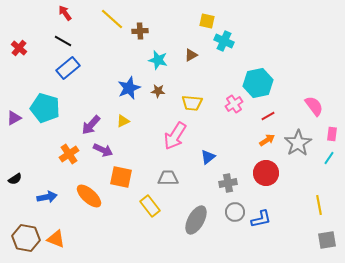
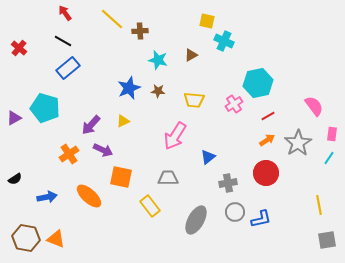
yellow trapezoid at (192, 103): moved 2 px right, 3 px up
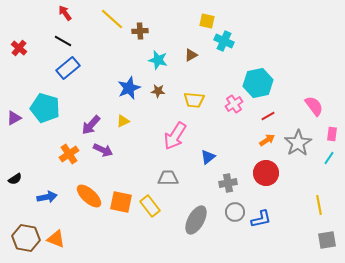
orange square at (121, 177): moved 25 px down
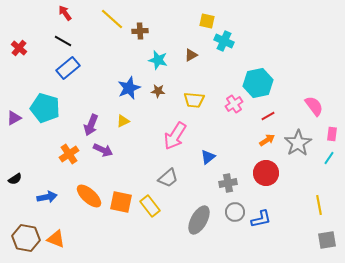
purple arrow at (91, 125): rotated 20 degrees counterclockwise
gray trapezoid at (168, 178): rotated 140 degrees clockwise
gray ellipse at (196, 220): moved 3 px right
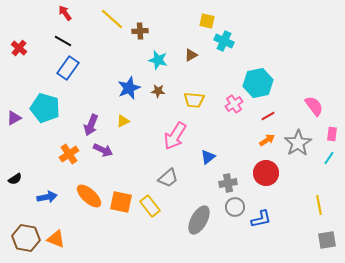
blue rectangle at (68, 68): rotated 15 degrees counterclockwise
gray circle at (235, 212): moved 5 px up
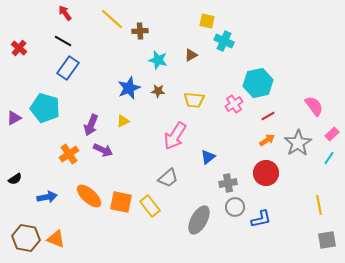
pink rectangle at (332, 134): rotated 40 degrees clockwise
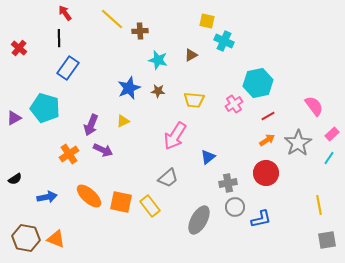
black line at (63, 41): moved 4 px left, 3 px up; rotated 60 degrees clockwise
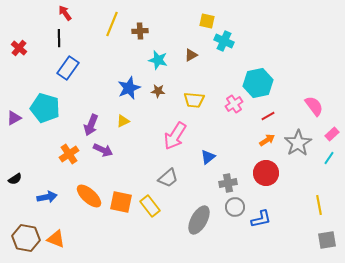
yellow line at (112, 19): moved 5 px down; rotated 70 degrees clockwise
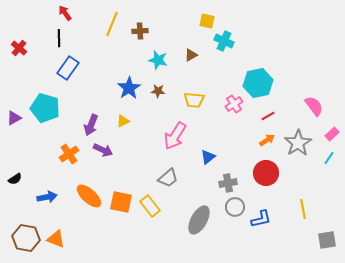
blue star at (129, 88): rotated 10 degrees counterclockwise
yellow line at (319, 205): moved 16 px left, 4 px down
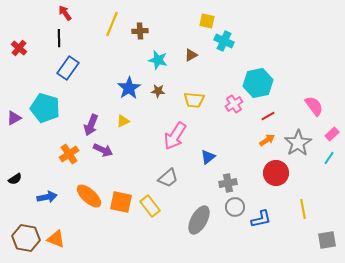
red circle at (266, 173): moved 10 px right
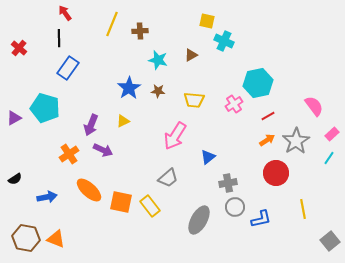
gray star at (298, 143): moved 2 px left, 2 px up
orange ellipse at (89, 196): moved 6 px up
gray square at (327, 240): moved 3 px right, 1 px down; rotated 30 degrees counterclockwise
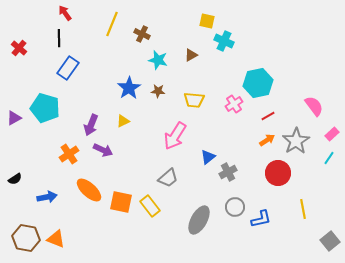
brown cross at (140, 31): moved 2 px right, 3 px down; rotated 28 degrees clockwise
red circle at (276, 173): moved 2 px right
gray cross at (228, 183): moved 11 px up; rotated 18 degrees counterclockwise
